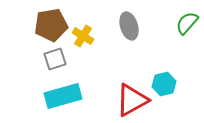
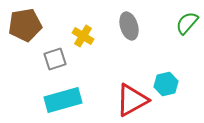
brown pentagon: moved 26 px left
cyan hexagon: moved 2 px right
cyan rectangle: moved 4 px down
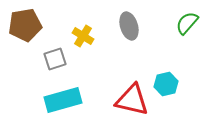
red triangle: rotated 42 degrees clockwise
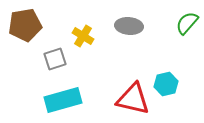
gray ellipse: rotated 68 degrees counterclockwise
red triangle: moved 1 px right, 1 px up
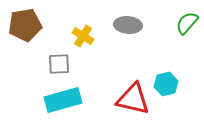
gray ellipse: moved 1 px left, 1 px up
gray square: moved 4 px right, 5 px down; rotated 15 degrees clockwise
